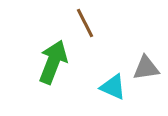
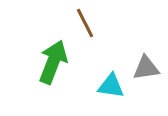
cyan triangle: moved 2 px left, 1 px up; rotated 16 degrees counterclockwise
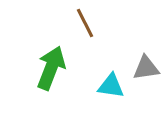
green arrow: moved 2 px left, 6 px down
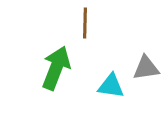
brown line: rotated 28 degrees clockwise
green arrow: moved 5 px right
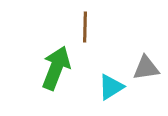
brown line: moved 4 px down
cyan triangle: moved 1 px down; rotated 40 degrees counterclockwise
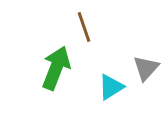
brown line: moved 1 px left; rotated 20 degrees counterclockwise
gray triangle: rotated 40 degrees counterclockwise
